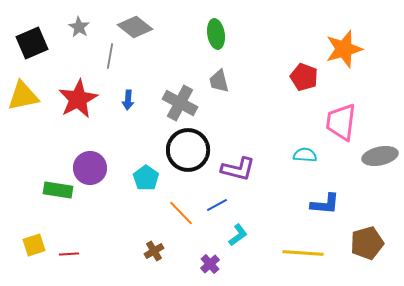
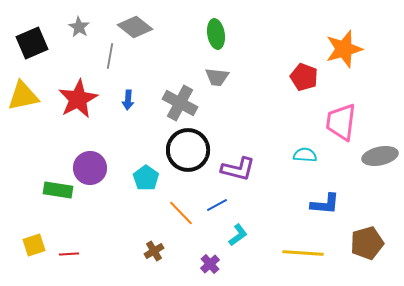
gray trapezoid: moved 2 px left, 4 px up; rotated 70 degrees counterclockwise
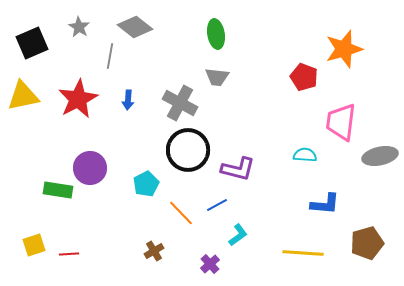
cyan pentagon: moved 6 px down; rotated 10 degrees clockwise
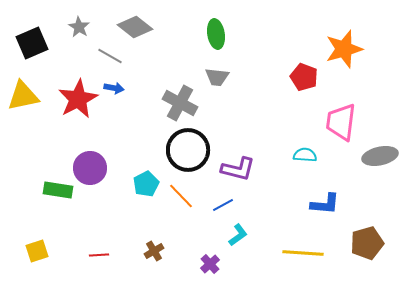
gray line: rotated 70 degrees counterclockwise
blue arrow: moved 14 px left, 12 px up; rotated 84 degrees counterclockwise
blue line: moved 6 px right
orange line: moved 17 px up
yellow square: moved 3 px right, 6 px down
red line: moved 30 px right, 1 px down
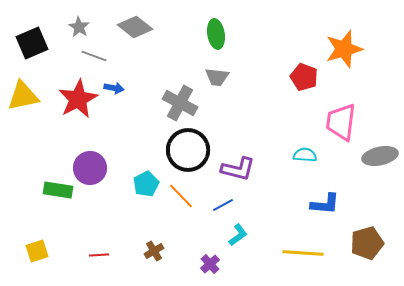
gray line: moved 16 px left; rotated 10 degrees counterclockwise
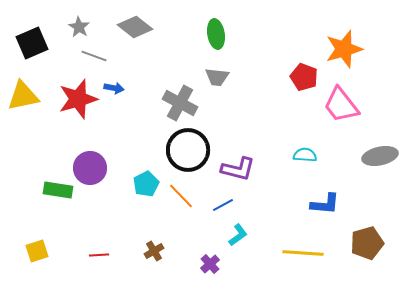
red star: rotated 12 degrees clockwise
pink trapezoid: moved 17 px up; rotated 45 degrees counterclockwise
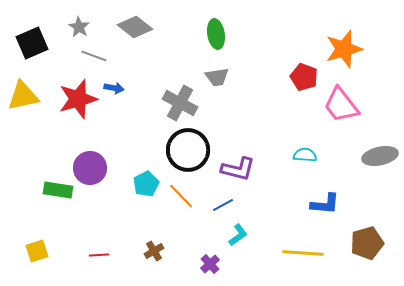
gray trapezoid: rotated 15 degrees counterclockwise
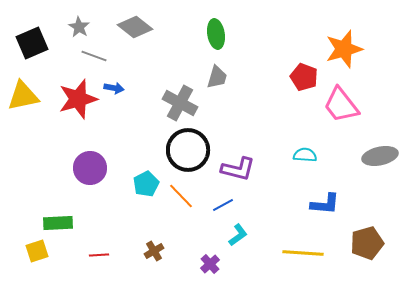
gray trapezoid: rotated 65 degrees counterclockwise
green rectangle: moved 33 px down; rotated 12 degrees counterclockwise
